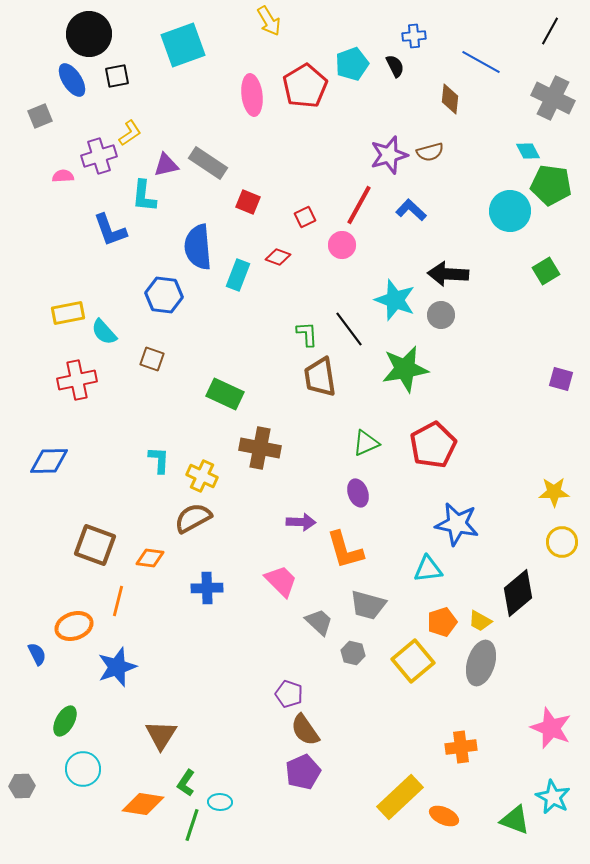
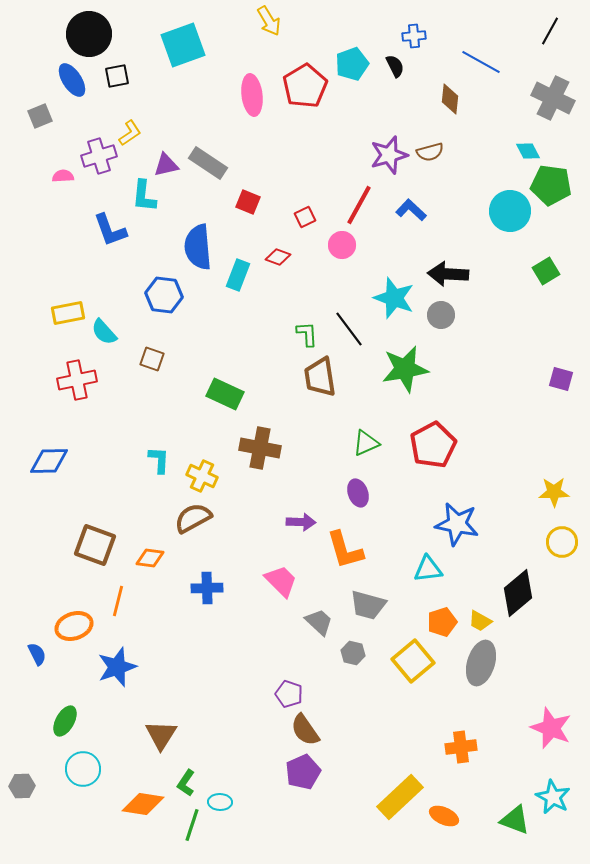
cyan star at (395, 300): moved 1 px left, 2 px up
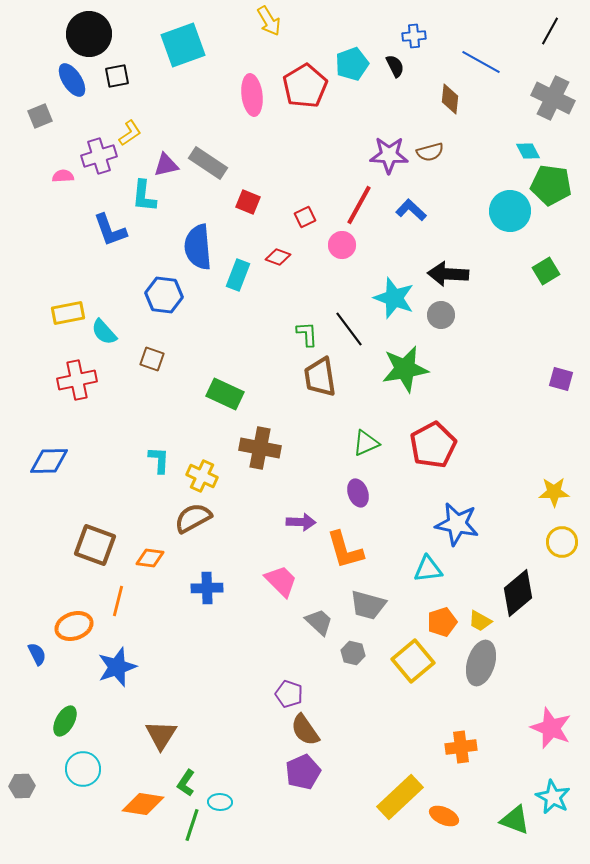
purple star at (389, 155): rotated 18 degrees clockwise
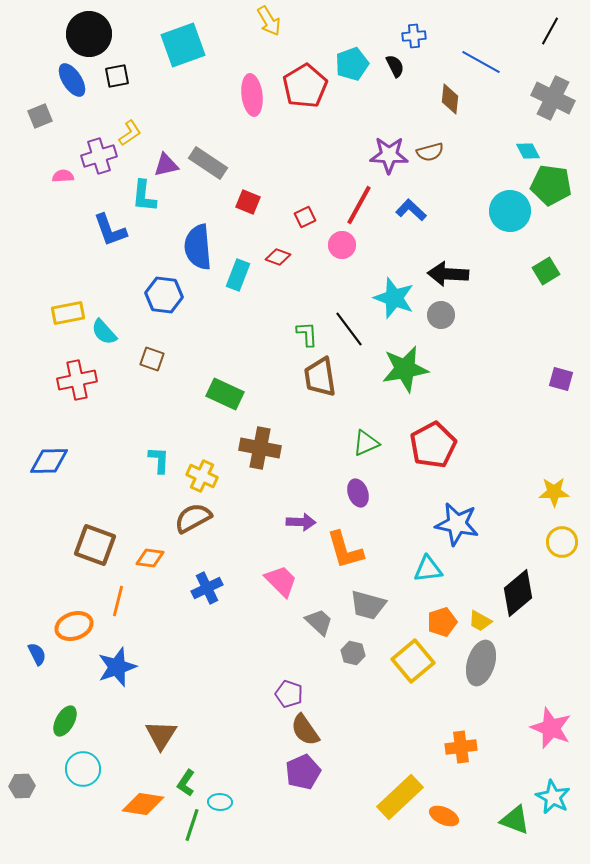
blue cross at (207, 588): rotated 24 degrees counterclockwise
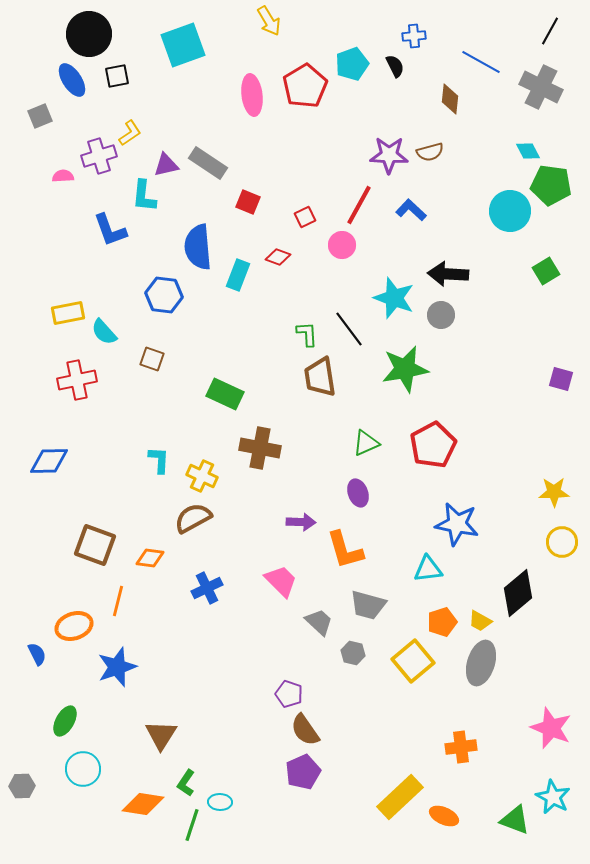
gray cross at (553, 98): moved 12 px left, 11 px up
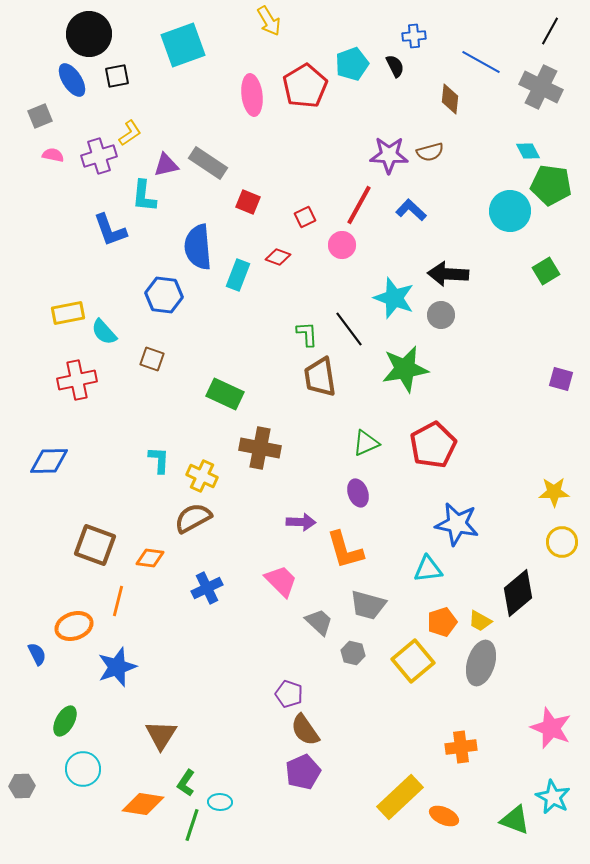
pink semicircle at (63, 176): moved 10 px left, 21 px up; rotated 15 degrees clockwise
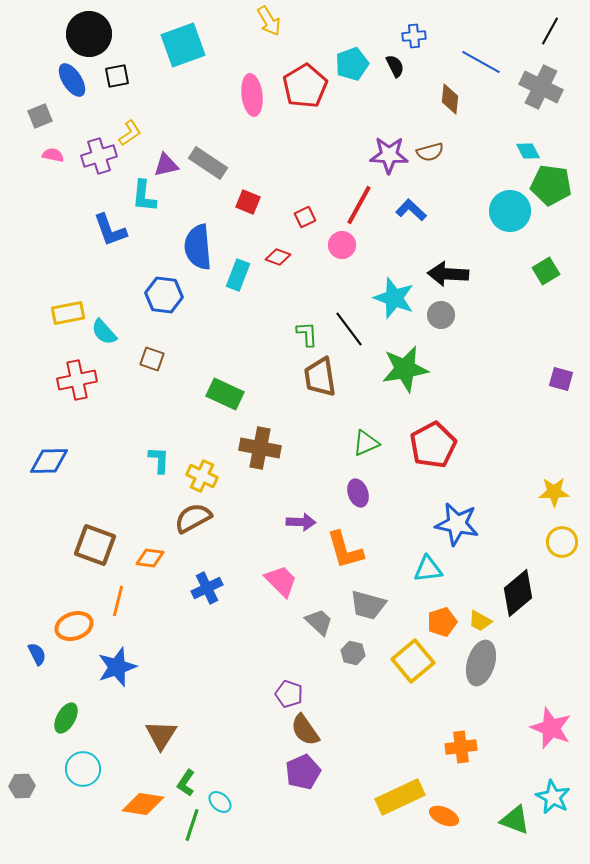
green ellipse at (65, 721): moved 1 px right, 3 px up
yellow rectangle at (400, 797): rotated 18 degrees clockwise
cyan ellipse at (220, 802): rotated 40 degrees clockwise
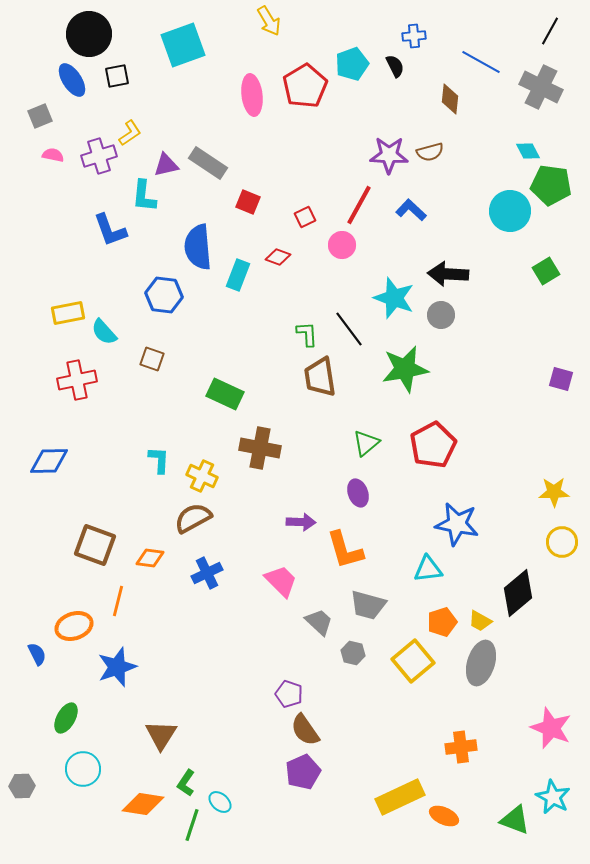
green triangle at (366, 443): rotated 16 degrees counterclockwise
blue cross at (207, 588): moved 15 px up
